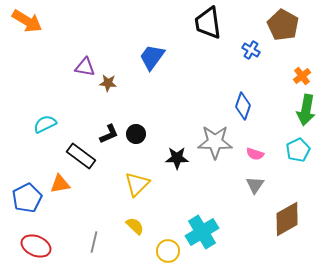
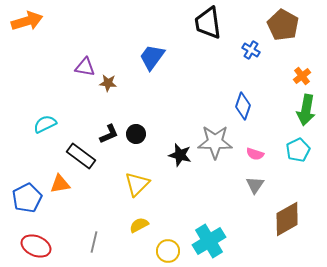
orange arrow: rotated 48 degrees counterclockwise
black star: moved 3 px right, 3 px up; rotated 15 degrees clockwise
yellow semicircle: moved 4 px right, 1 px up; rotated 72 degrees counterclockwise
cyan cross: moved 7 px right, 9 px down
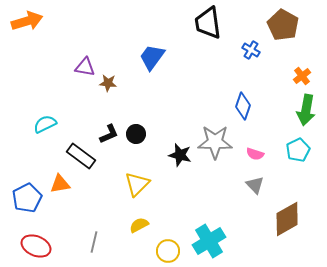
gray triangle: rotated 18 degrees counterclockwise
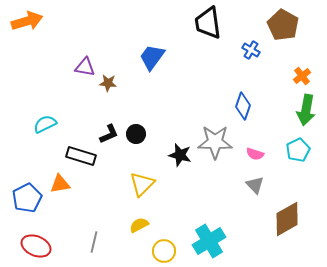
black rectangle: rotated 20 degrees counterclockwise
yellow triangle: moved 5 px right
yellow circle: moved 4 px left
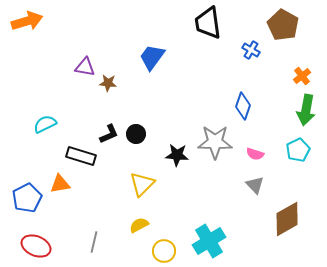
black star: moved 3 px left; rotated 10 degrees counterclockwise
